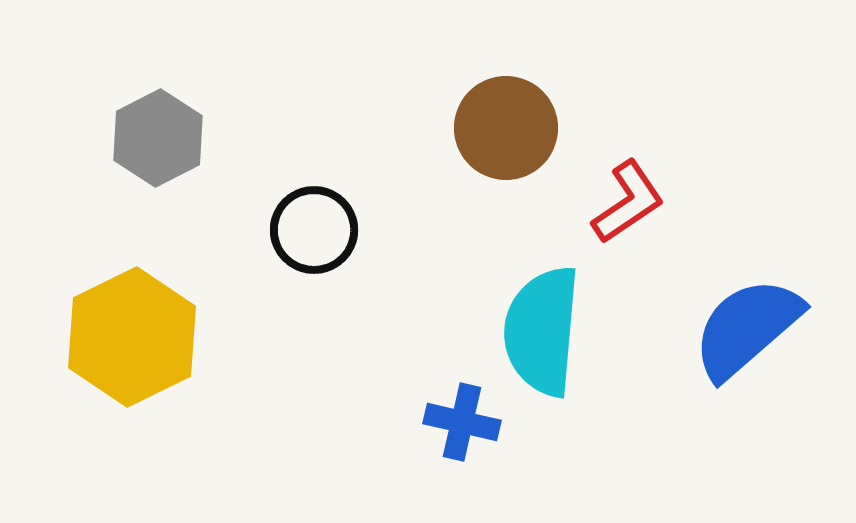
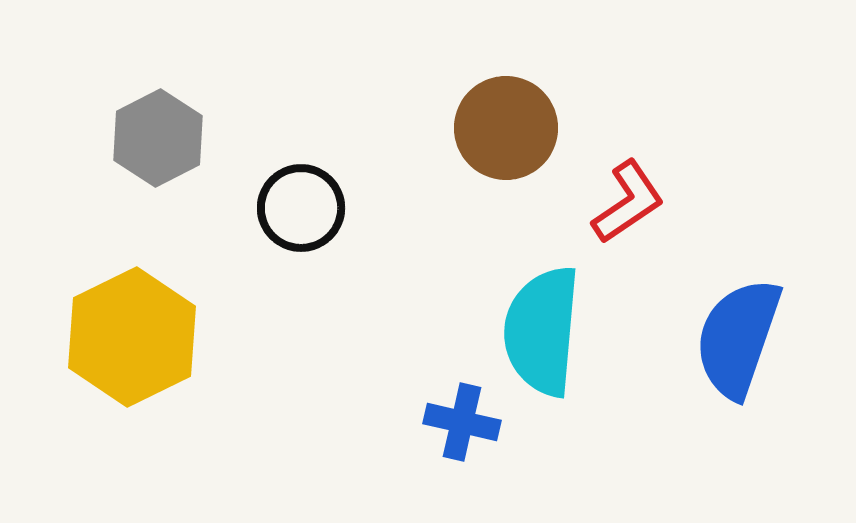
black circle: moved 13 px left, 22 px up
blue semicircle: moved 9 px left, 10 px down; rotated 30 degrees counterclockwise
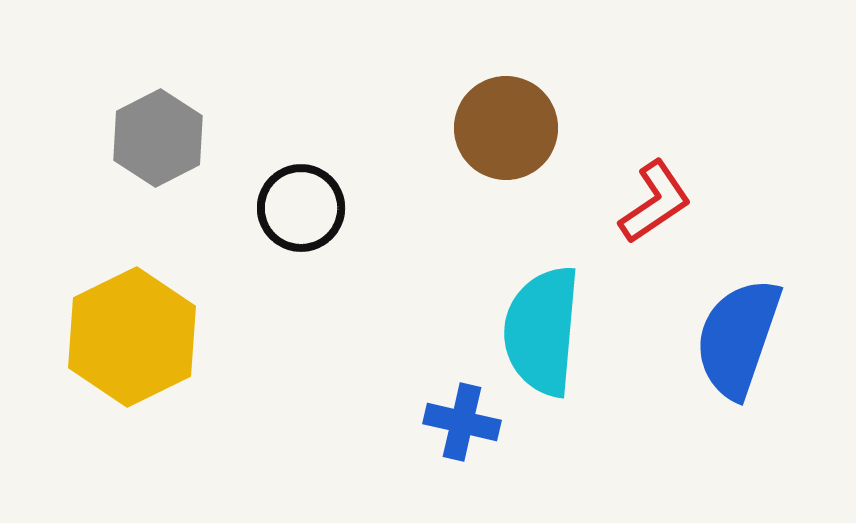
red L-shape: moved 27 px right
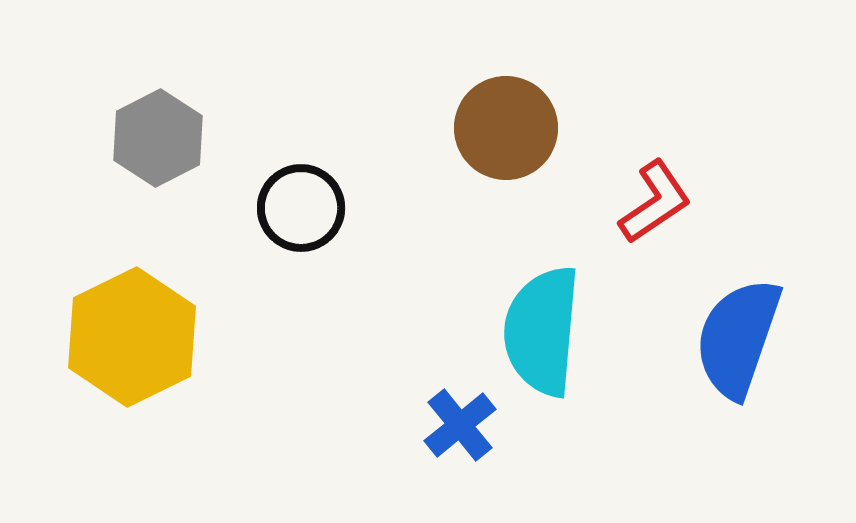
blue cross: moved 2 px left, 3 px down; rotated 38 degrees clockwise
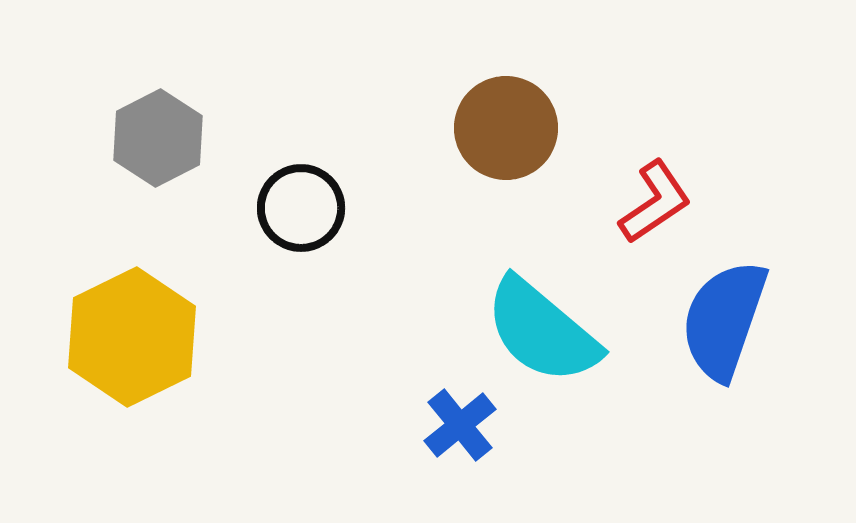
cyan semicircle: rotated 55 degrees counterclockwise
blue semicircle: moved 14 px left, 18 px up
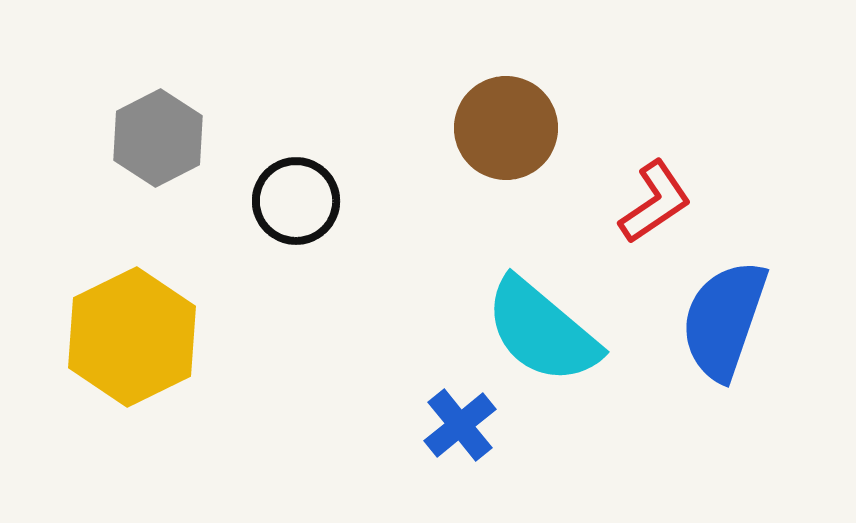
black circle: moved 5 px left, 7 px up
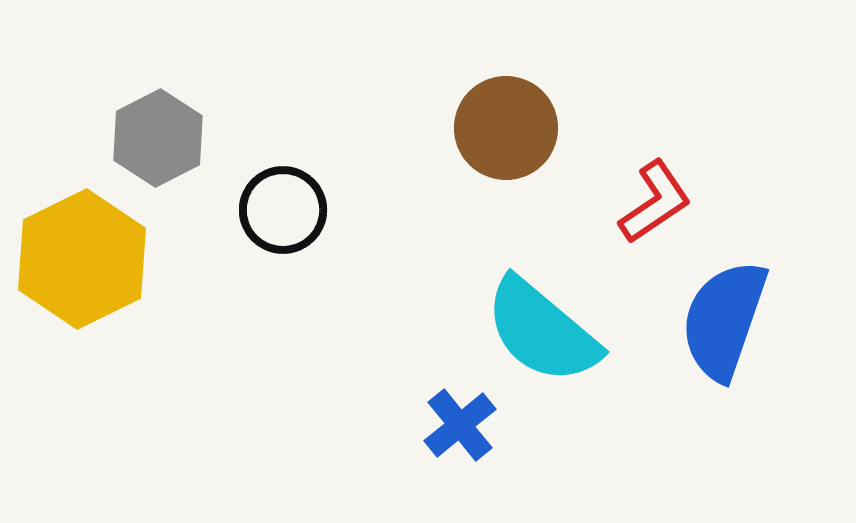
black circle: moved 13 px left, 9 px down
yellow hexagon: moved 50 px left, 78 px up
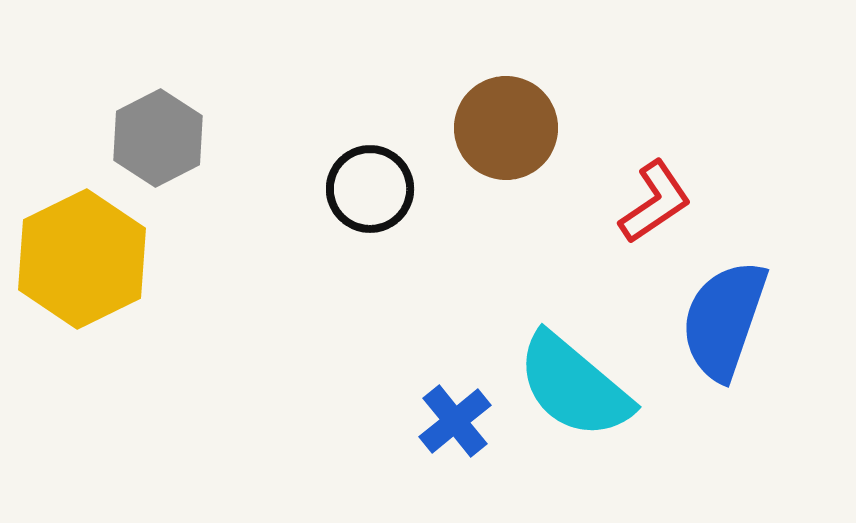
black circle: moved 87 px right, 21 px up
cyan semicircle: moved 32 px right, 55 px down
blue cross: moved 5 px left, 4 px up
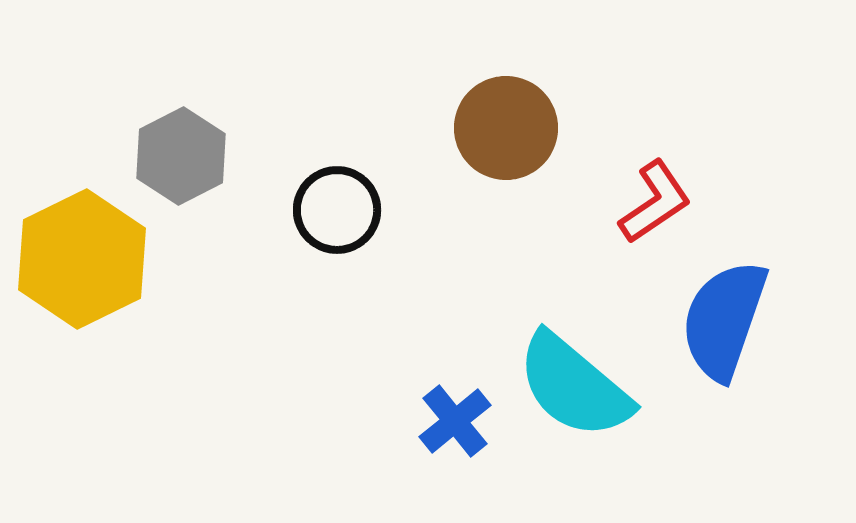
gray hexagon: moved 23 px right, 18 px down
black circle: moved 33 px left, 21 px down
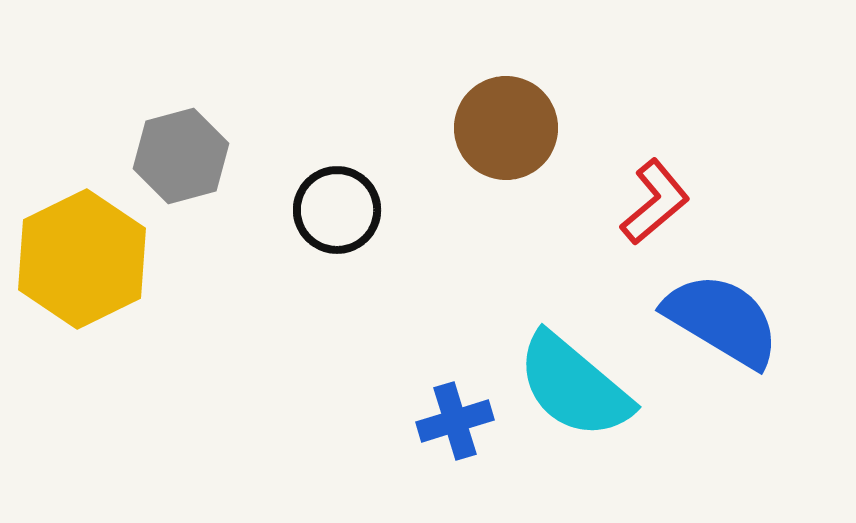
gray hexagon: rotated 12 degrees clockwise
red L-shape: rotated 6 degrees counterclockwise
blue semicircle: moved 2 px left; rotated 102 degrees clockwise
blue cross: rotated 22 degrees clockwise
